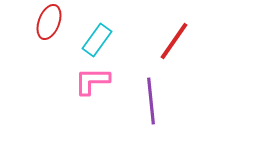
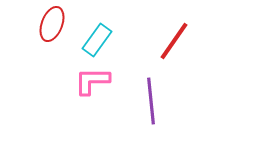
red ellipse: moved 3 px right, 2 px down
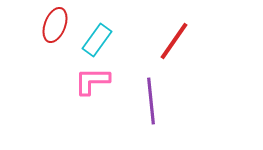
red ellipse: moved 3 px right, 1 px down
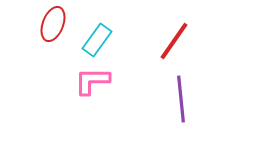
red ellipse: moved 2 px left, 1 px up
purple line: moved 30 px right, 2 px up
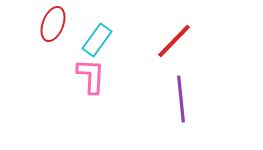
red line: rotated 9 degrees clockwise
pink L-shape: moved 1 px left, 5 px up; rotated 93 degrees clockwise
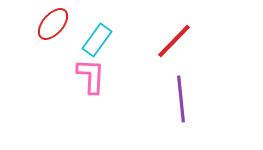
red ellipse: rotated 20 degrees clockwise
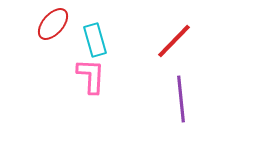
cyan rectangle: moved 2 px left; rotated 52 degrees counterclockwise
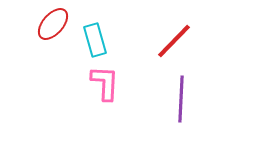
pink L-shape: moved 14 px right, 7 px down
purple line: rotated 9 degrees clockwise
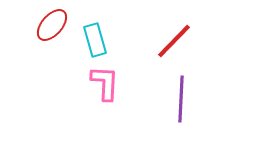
red ellipse: moved 1 px left, 1 px down
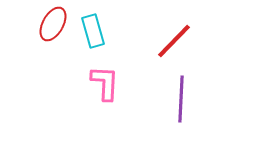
red ellipse: moved 1 px right, 1 px up; rotated 12 degrees counterclockwise
cyan rectangle: moved 2 px left, 9 px up
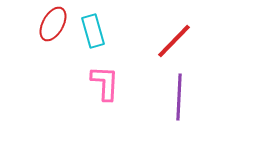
purple line: moved 2 px left, 2 px up
